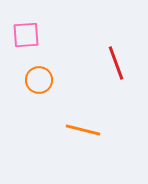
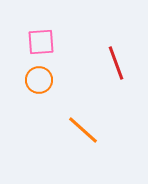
pink square: moved 15 px right, 7 px down
orange line: rotated 28 degrees clockwise
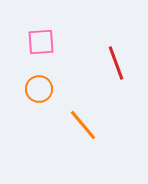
orange circle: moved 9 px down
orange line: moved 5 px up; rotated 8 degrees clockwise
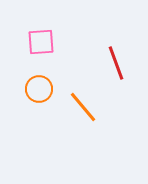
orange line: moved 18 px up
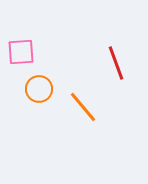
pink square: moved 20 px left, 10 px down
